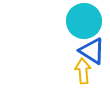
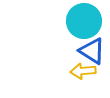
yellow arrow: rotated 90 degrees counterclockwise
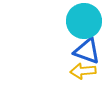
blue triangle: moved 5 px left; rotated 12 degrees counterclockwise
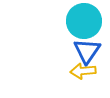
blue triangle: rotated 44 degrees clockwise
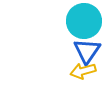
yellow arrow: rotated 10 degrees counterclockwise
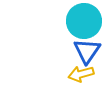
yellow arrow: moved 2 px left, 3 px down
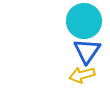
yellow arrow: moved 1 px right, 1 px down
